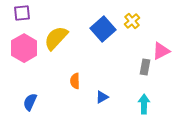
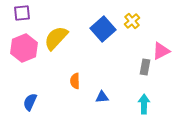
pink hexagon: rotated 8 degrees clockwise
blue triangle: rotated 24 degrees clockwise
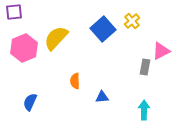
purple square: moved 8 px left, 1 px up
cyan arrow: moved 6 px down
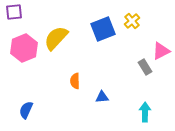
blue square: rotated 20 degrees clockwise
gray rectangle: rotated 42 degrees counterclockwise
blue semicircle: moved 4 px left, 8 px down
cyan arrow: moved 1 px right, 2 px down
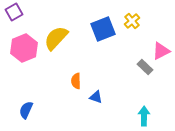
purple square: rotated 24 degrees counterclockwise
gray rectangle: rotated 14 degrees counterclockwise
orange semicircle: moved 1 px right
blue triangle: moved 6 px left; rotated 24 degrees clockwise
cyan arrow: moved 1 px left, 4 px down
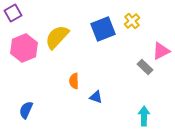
purple square: moved 1 px left, 1 px down
yellow semicircle: moved 1 px right, 1 px up
orange semicircle: moved 2 px left
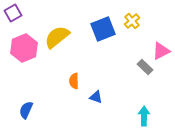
yellow semicircle: rotated 8 degrees clockwise
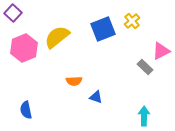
purple square: rotated 18 degrees counterclockwise
orange semicircle: rotated 91 degrees counterclockwise
blue semicircle: rotated 36 degrees counterclockwise
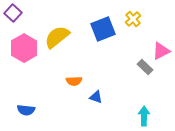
yellow cross: moved 1 px right, 2 px up
pink hexagon: rotated 8 degrees counterclockwise
blue semicircle: rotated 72 degrees counterclockwise
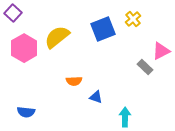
blue semicircle: moved 2 px down
cyan arrow: moved 19 px left, 1 px down
